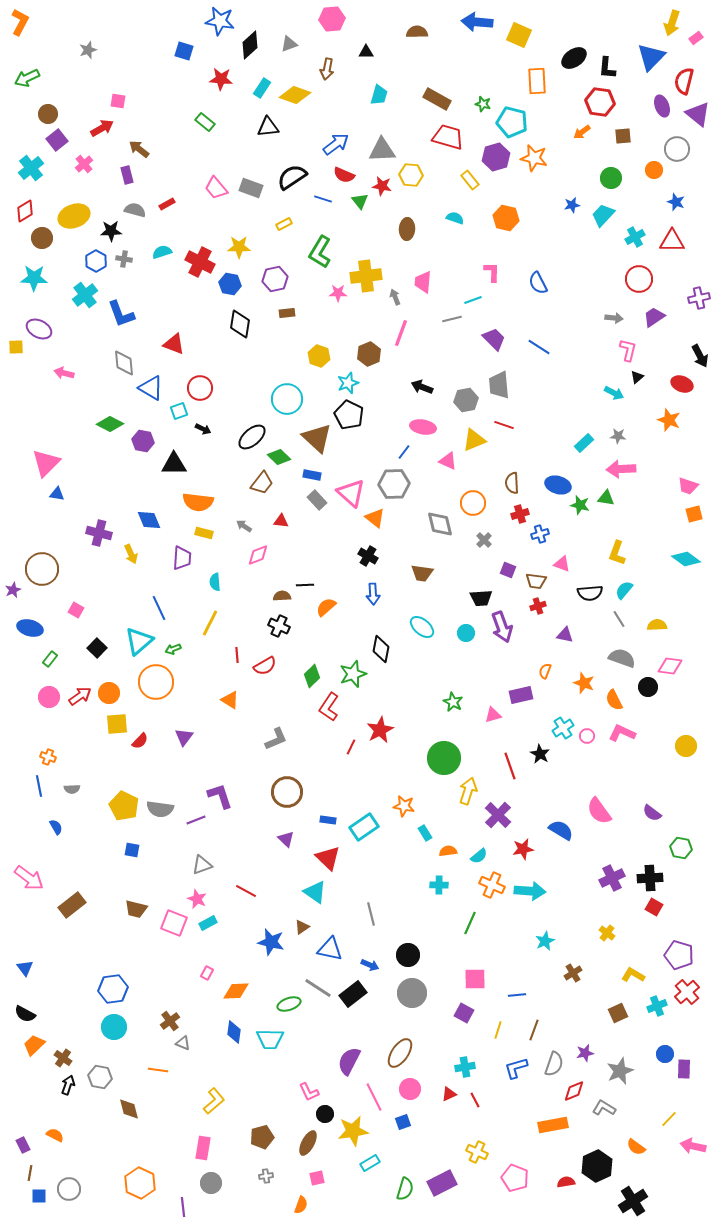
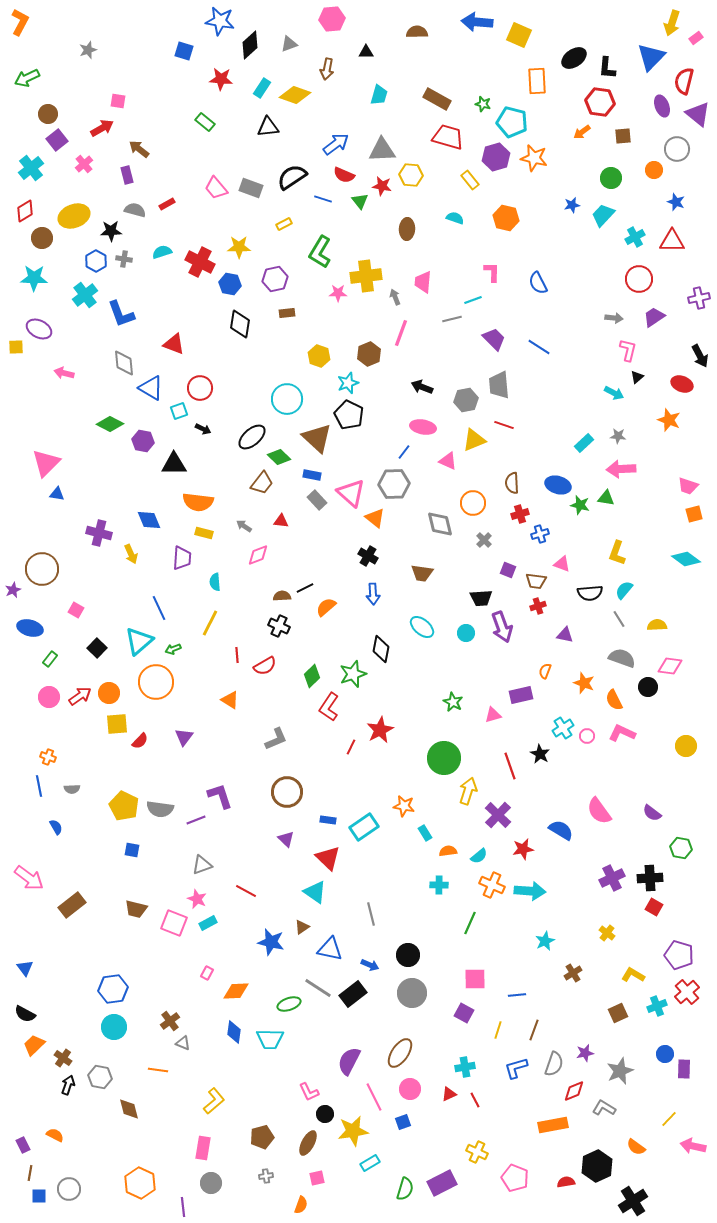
black line at (305, 585): moved 3 px down; rotated 24 degrees counterclockwise
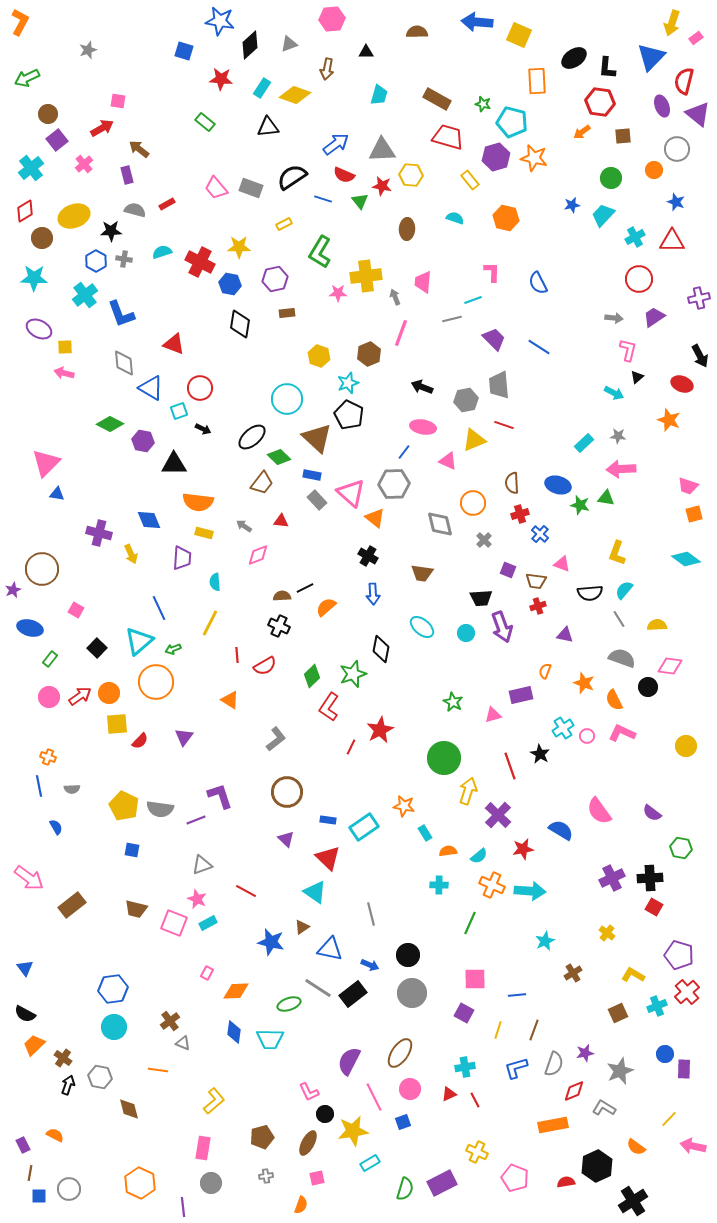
yellow square at (16, 347): moved 49 px right
blue cross at (540, 534): rotated 30 degrees counterclockwise
gray L-shape at (276, 739): rotated 15 degrees counterclockwise
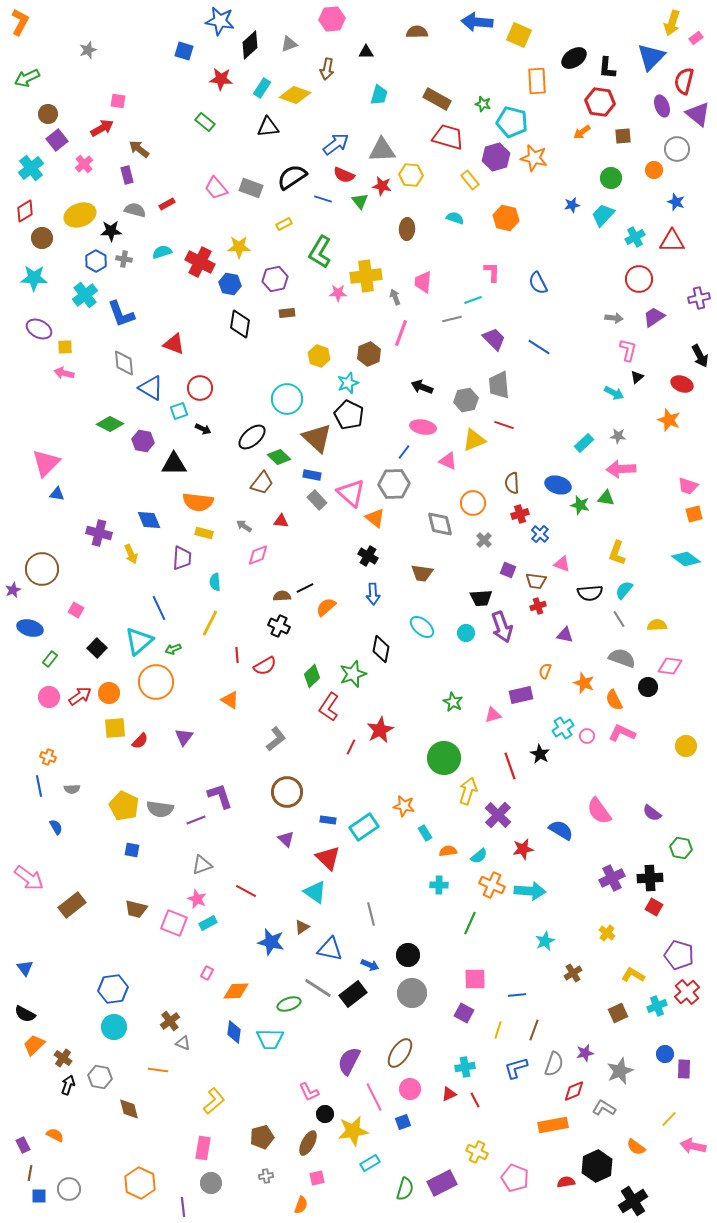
yellow ellipse at (74, 216): moved 6 px right, 1 px up
yellow square at (117, 724): moved 2 px left, 4 px down
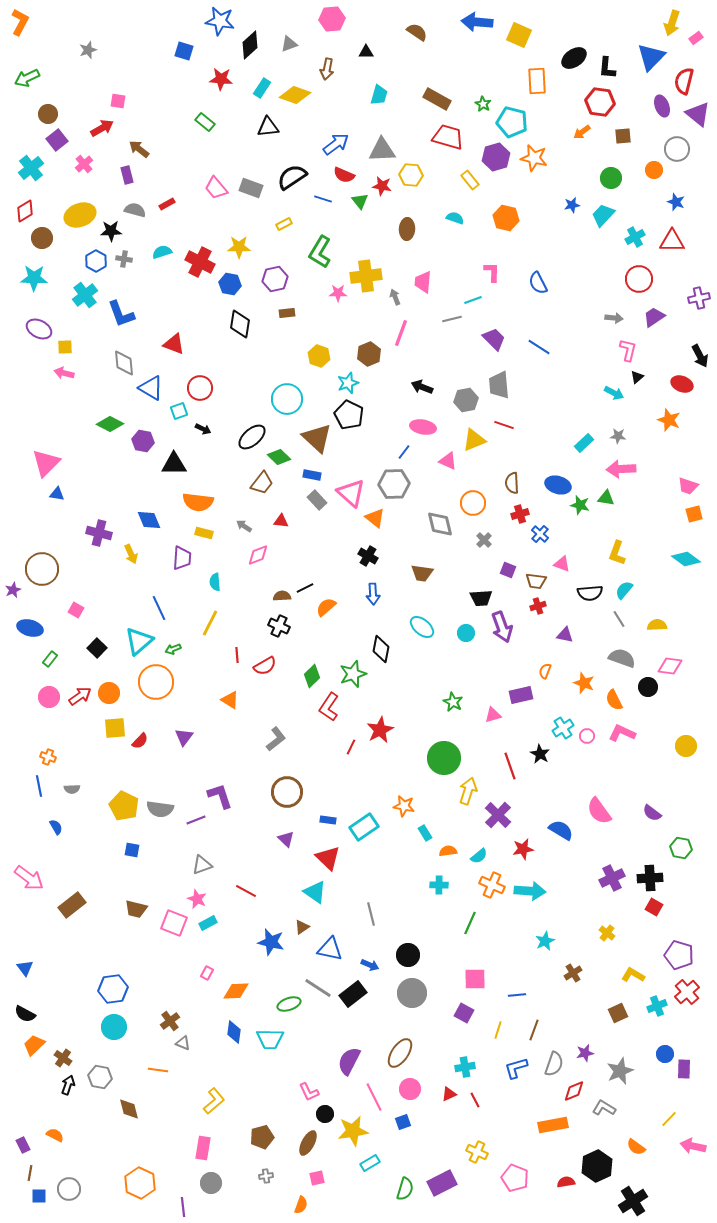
brown semicircle at (417, 32): rotated 35 degrees clockwise
green star at (483, 104): rotated 14 degrees clockwise
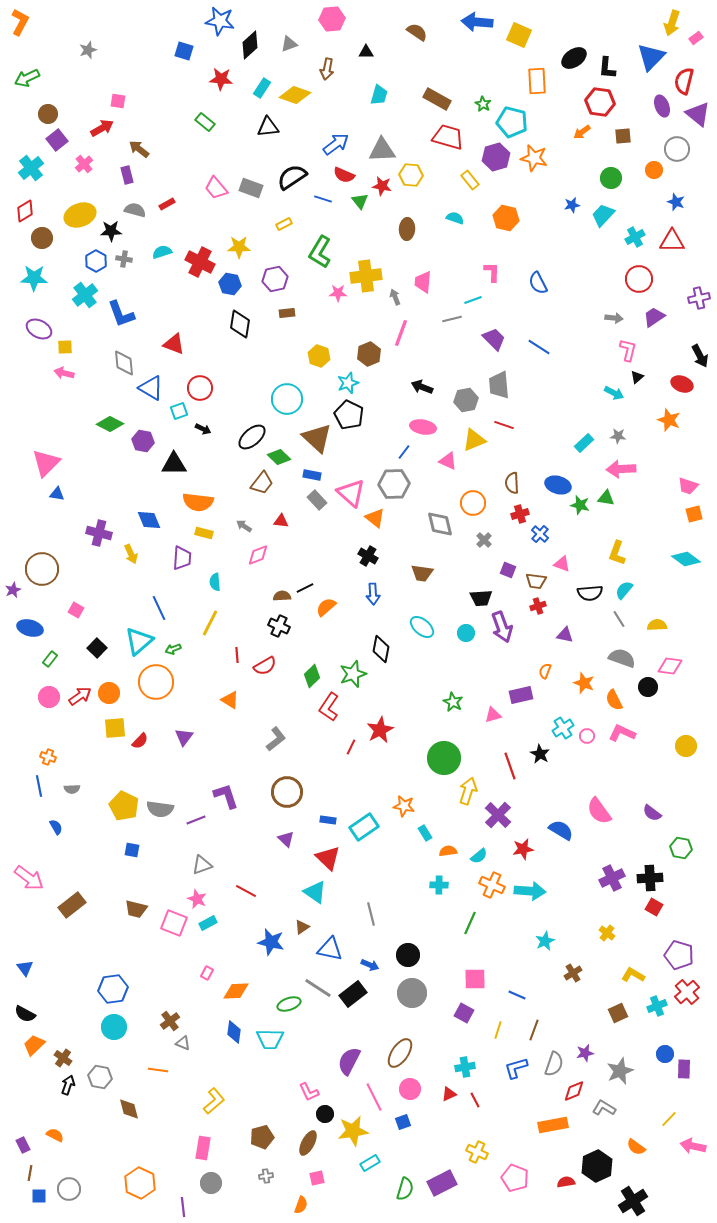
purple L-shape at (220, 796): moved 6 px right
blue line at (517, 995): rotated 30 degrees clockwise
